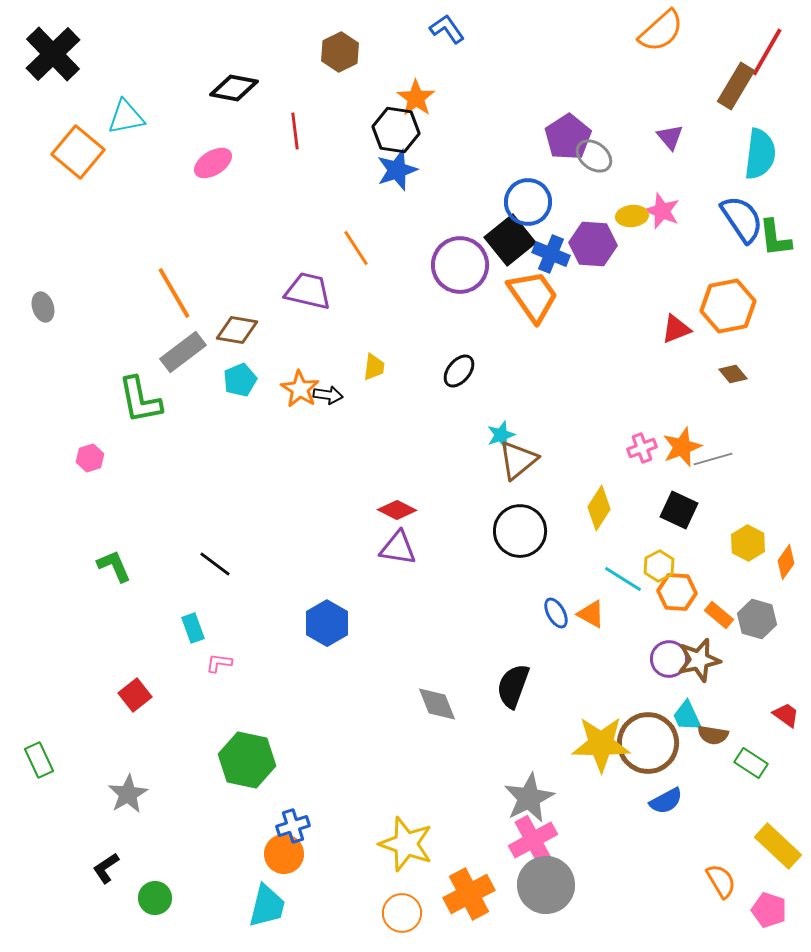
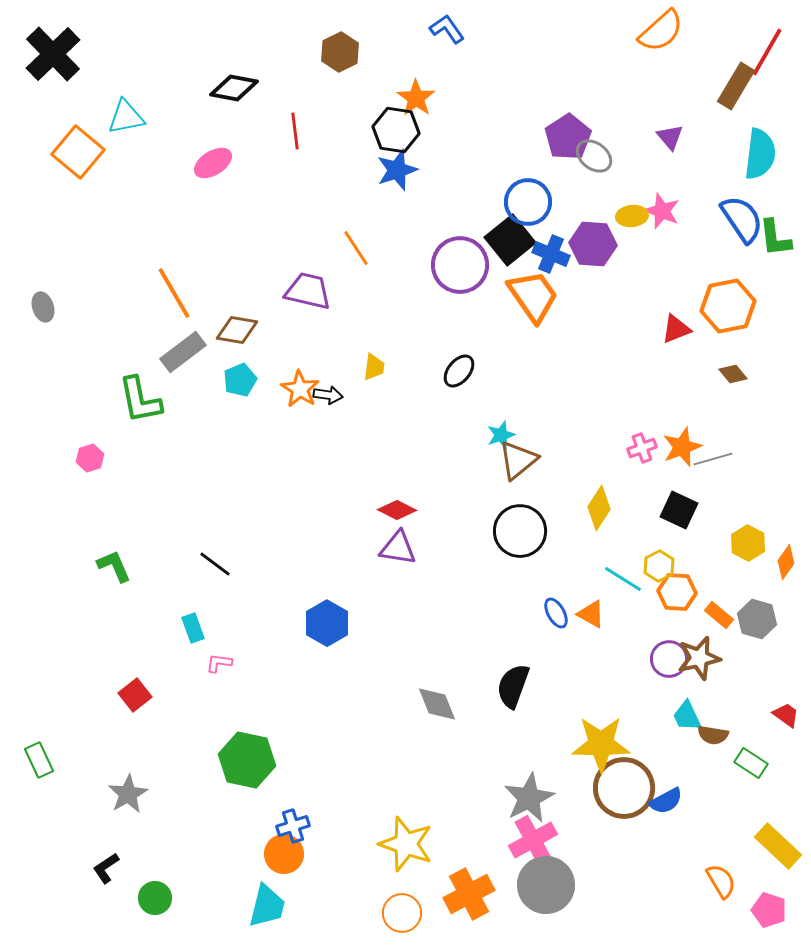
brown star at (699, 660): moved 2 px up
brown circle at (648, 743): moved 24 px left, 45 px down
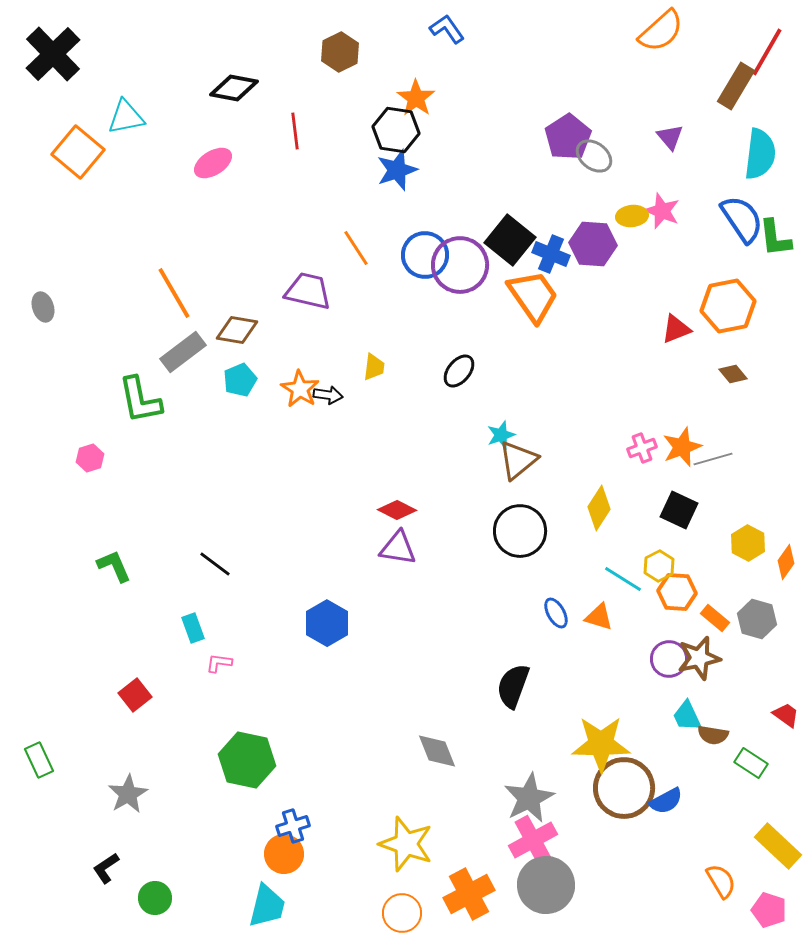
blue circle at (528, 202): moved 103 px left, 53 px down
black square at (510, 240): rotated 12 degrees counterclockwise
orange triangle at (591, 614): moved 8 px right, 3 px down; rotated 12 degrees counterclockwise
orange rectangle at (719, 615): moved 4 px left, 3 px down
gray diamond at (437, 704): moved 47 px down
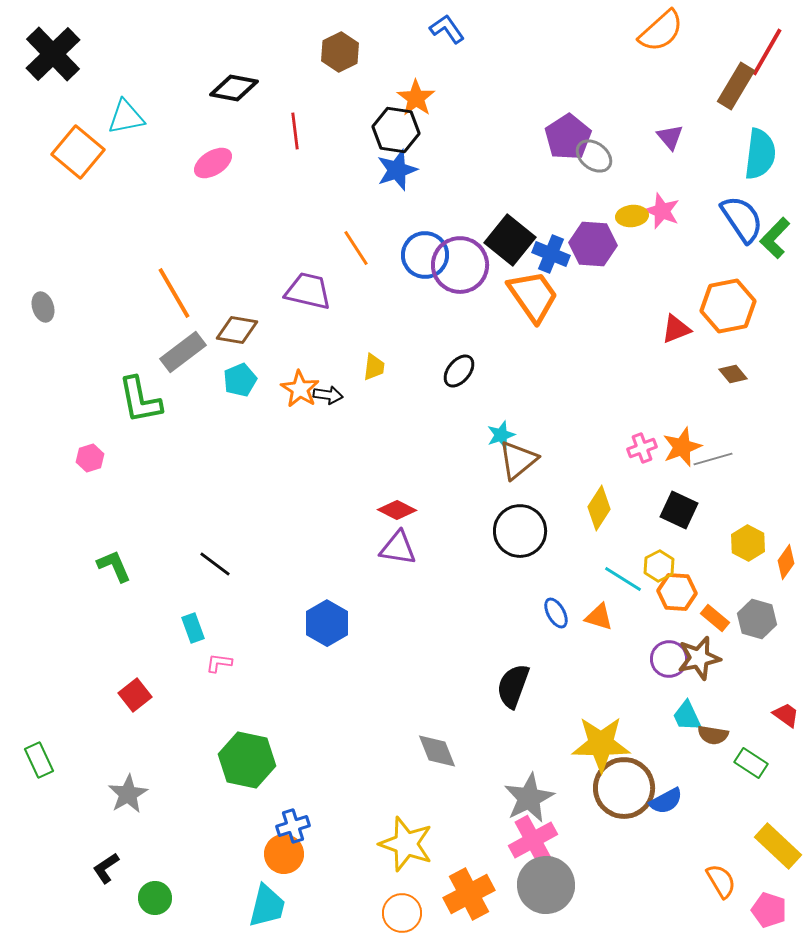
green L-shape at (775, 238): rotated 51 degrees clockwise
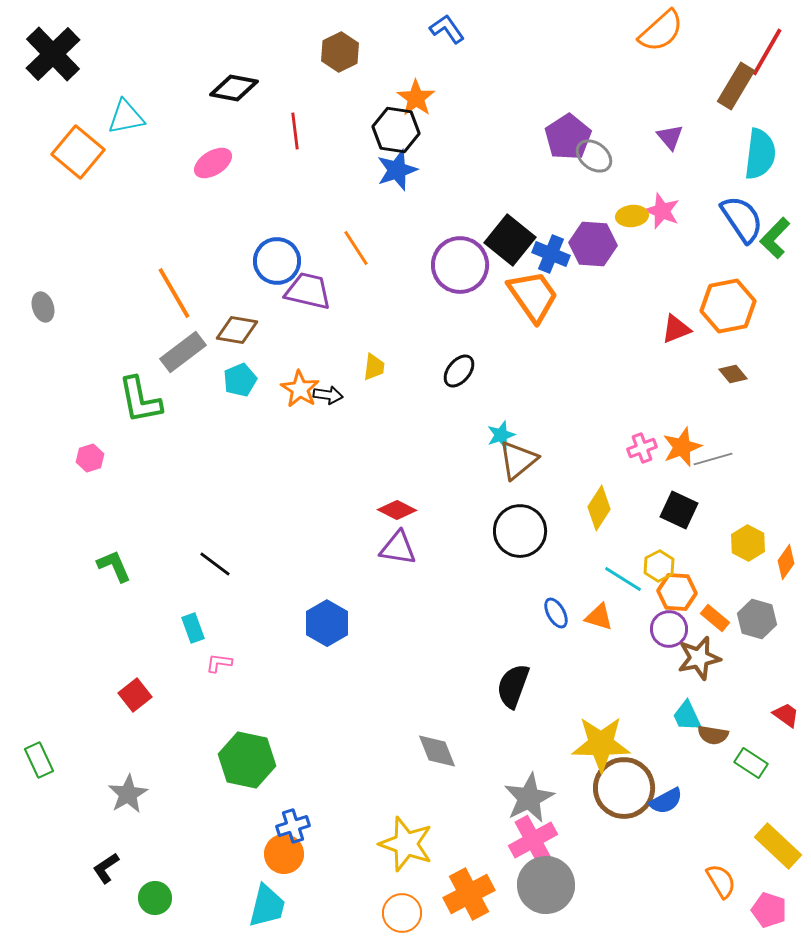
blue circle at (425, 255): moved 148 px left, 6 px down
purple circle at (669, 659): moved 30 px up
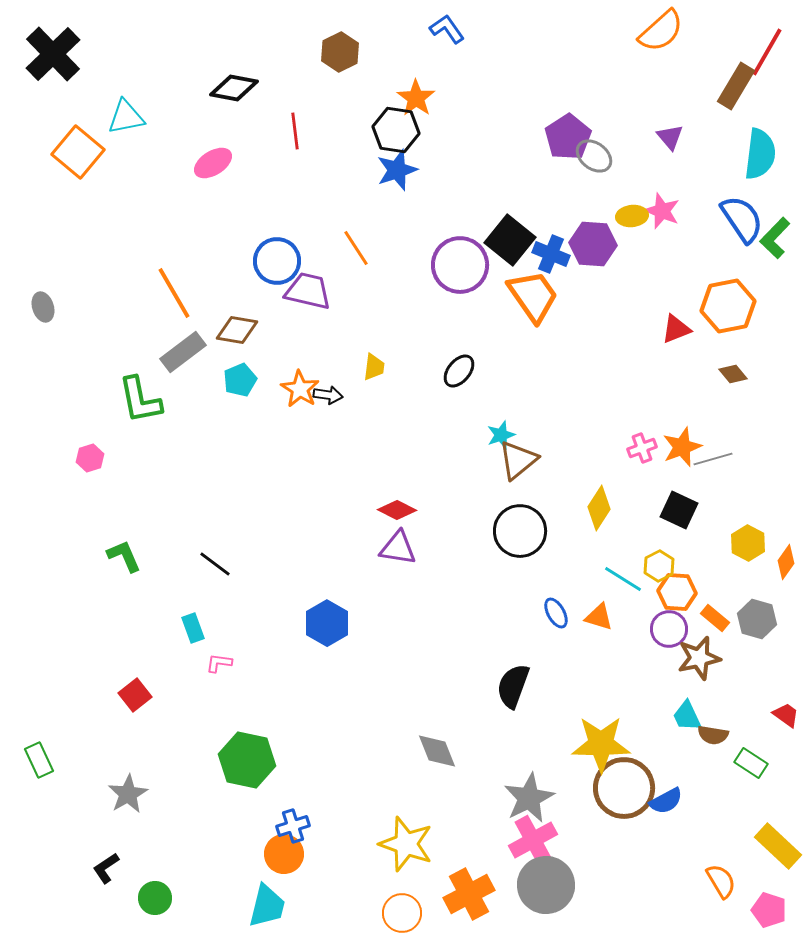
green L-shape at (114, 566): moved 10 px right, 10 px up
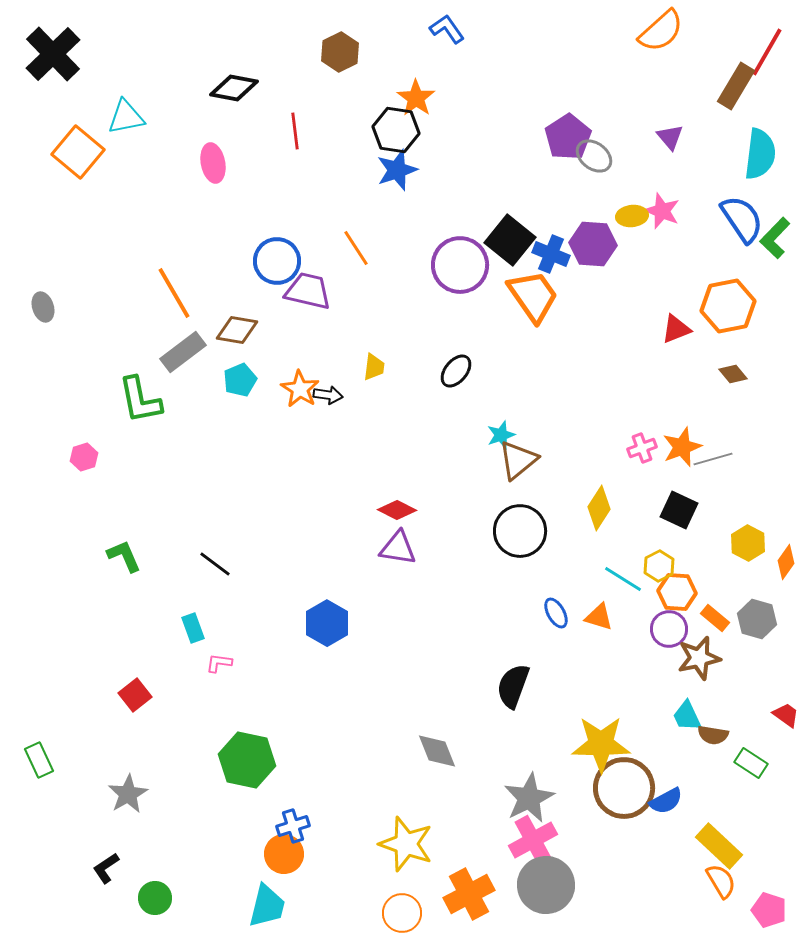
pink ellipse at (213, 163): rotated 69 degrees counterclockwise
black ellipse at (459, 371): moved 3 px left
pink hexagon at (90, 458): moved 6 px left, 1 px up
yellow rectangle at (778, 846): moved 59 px left
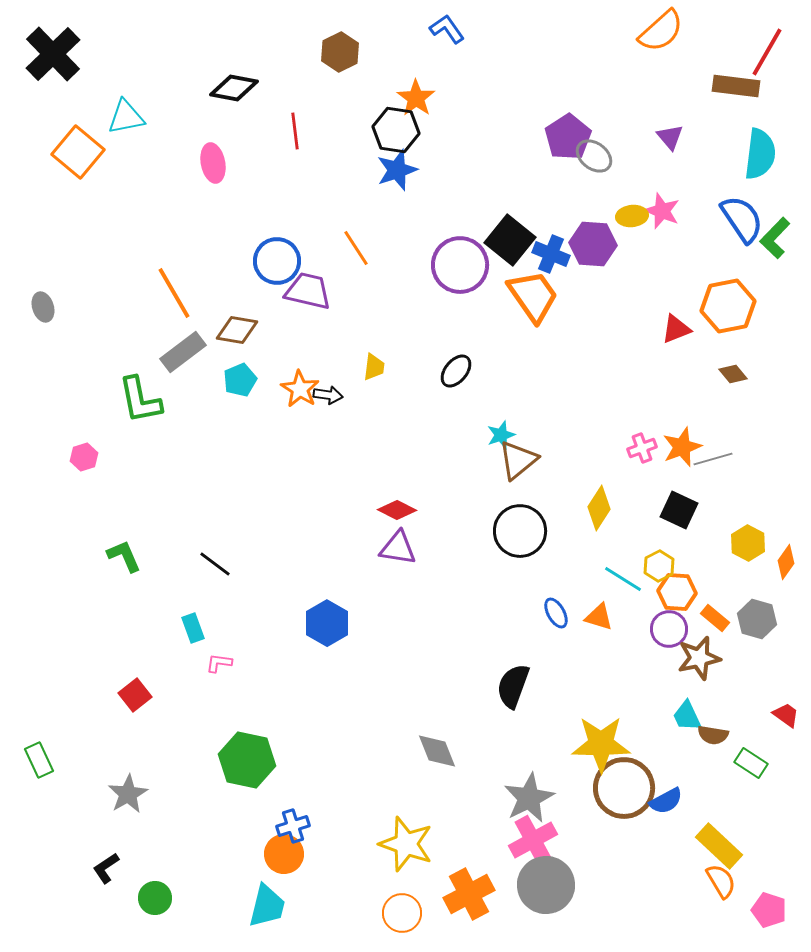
brown rectangle at (736, 86): rotated 66 degrees clockwise
